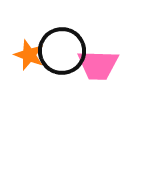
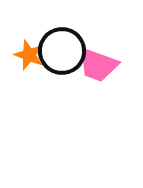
pink trapezoid: rotated 18 degrees clockwise
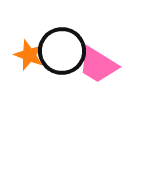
pink trapezoid: rotated 12 degrees clockwise
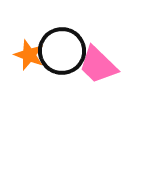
pink trapezoid: rotated 12 degrees clockwise
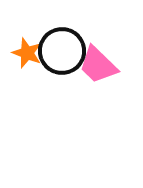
orange star: moved 2 px left, 2 px up
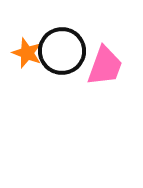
pink trapezoid: moved 7 px right, 1 px down; rotated 114 degrees counterclockwise
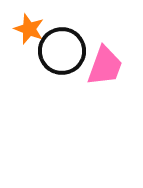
orange star: moved 2 px right, 24 px up
